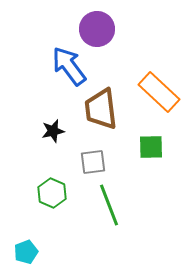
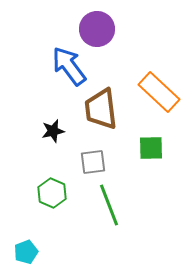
green square: moved 1 px down
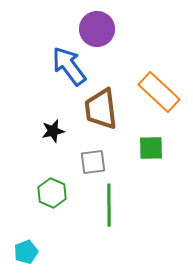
green line: rotated 21 degrees clockwise
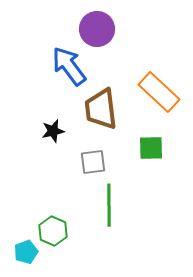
green hexagon: moved 1 px right, 38 px down
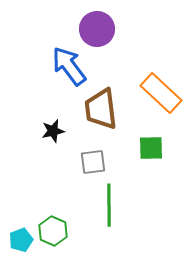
orange rectangle: moved 2 px right, 1 px down
cyan pentagon: moved 5 px left, 12 px up
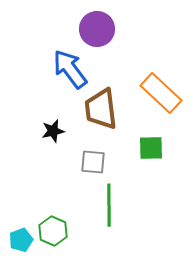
blue arrow: moved 1 px right, 3 px down
gray square: rotated 12 degrees clockwise
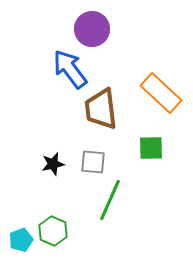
purple circle: moved 5 px left
black star: moved 33 px down
green line: moved 1 px right, 5 px up; rotated 24 degrees clockwise
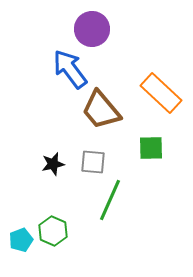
brown trapezoid: moved 1 px down; rotated 33 degrees counterclockwise
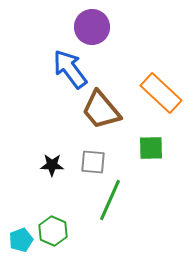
purple circle: moved 2 px up
black star: moved 1 px left, 1 px down; rotated 15 degrees clockwise
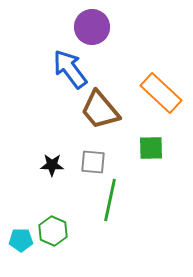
brown trapezoid: moved 1 px left
green line: rotated 12 degrees counterclockwise
cyan pentagon: rotated 20 degrees clockwise
